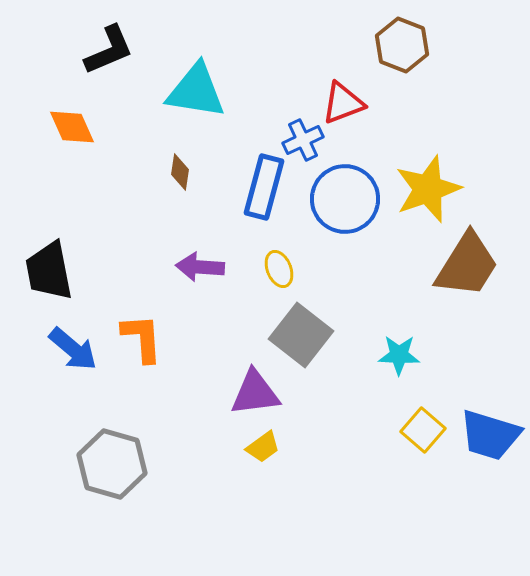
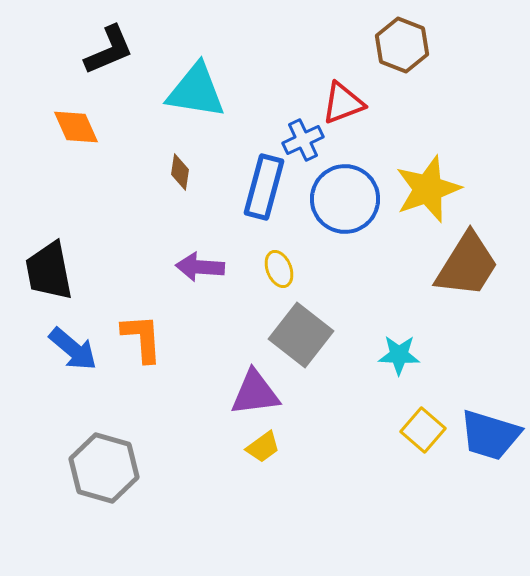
orange diamond: moved 4 px right
gray hexagon: moved 8 px left, 4 px down
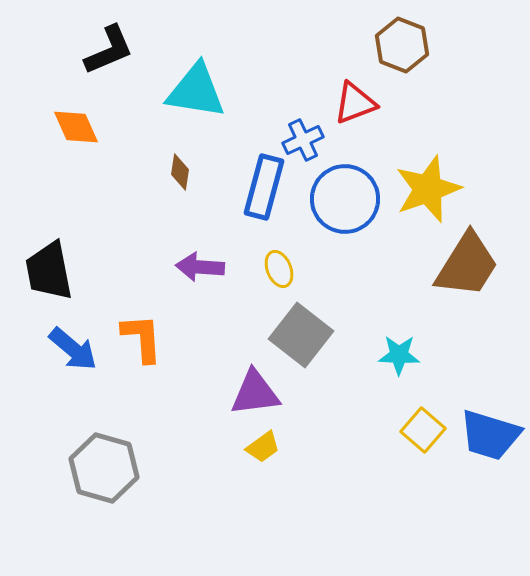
red triangle: moved 12 px right
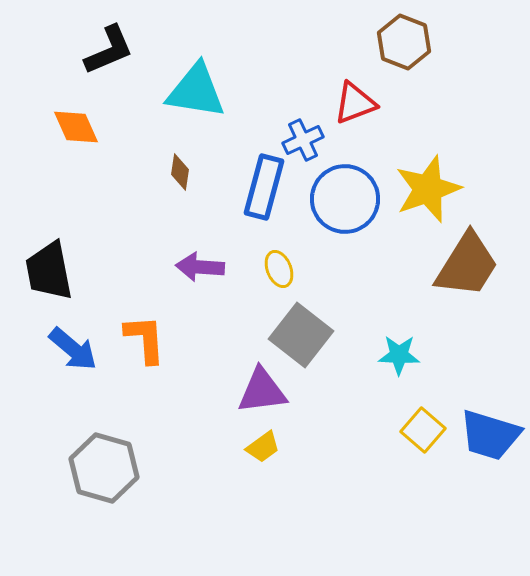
brown hexagon: moved 2 px right, 3 px up
orange L-shape: moved 3 px right, 1 px down
purple triangle: moved 7 px right, 2 px up
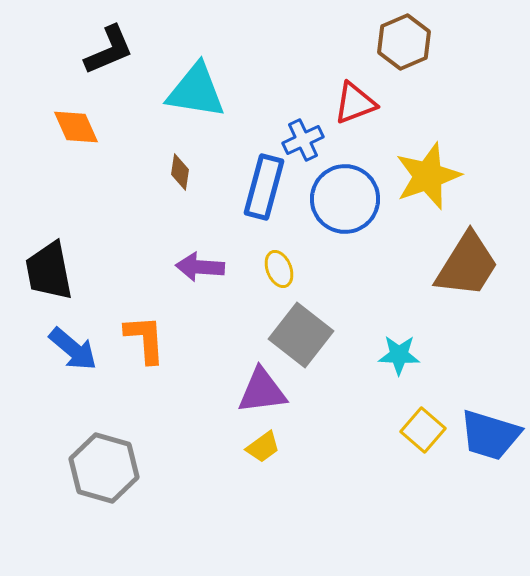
brown hexagon: rotated 16 degrees clockwise
yellow star: moved 13 px up
